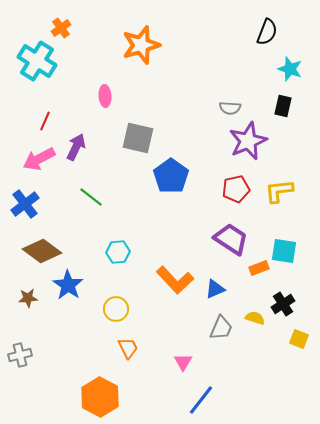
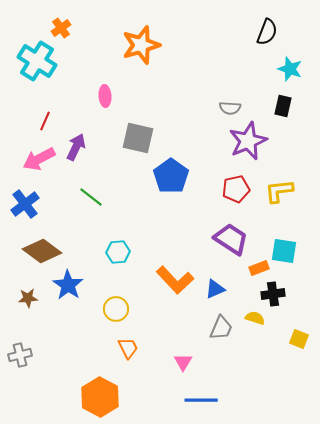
black cross: moved 10 px left, 10 px up; rotated 25 degrees clockwise
blue line: rotated 52 degrees clockwise
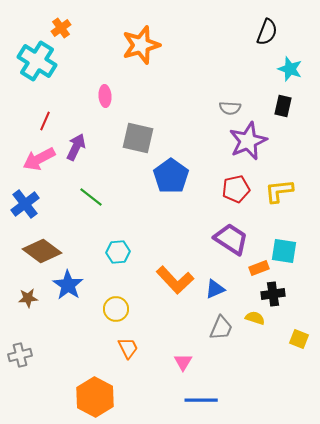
orange hexagon: moved 5 px left
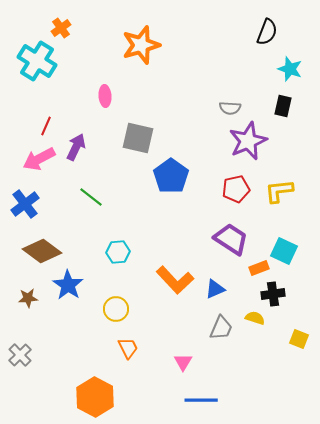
red line: moved 1 px right, 5 px down
cyan square: rotated 16 degrees clockwise
gray cross: rotated 30 degrees counterclockwise
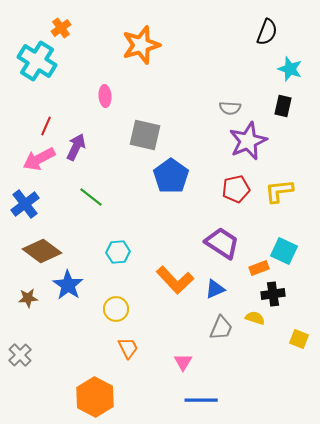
gray square: moved 7 px right, 3 px up
purple trapezoid: moved 9 px left, 4 px down
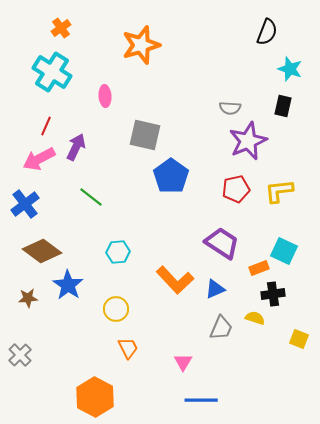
cyan cross: moved 15 px right, 11 px down
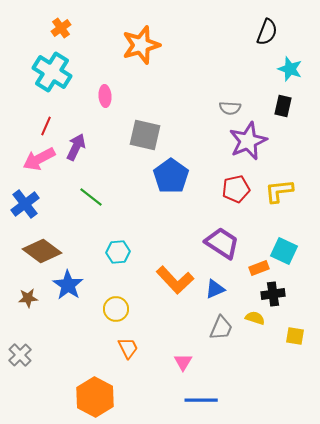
yellow square: moved 4 px left, 3 px up; rotated 12 degrees counterclockwise
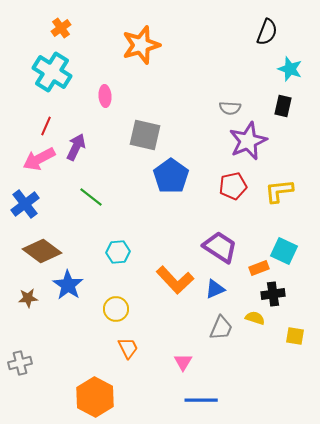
red pentagon: moved 3 px left, 3 px up
purple trapezoid: moved 2 px left, 4 px down
gray cross: moved 8 px down; rotated 30 degrees clockwise
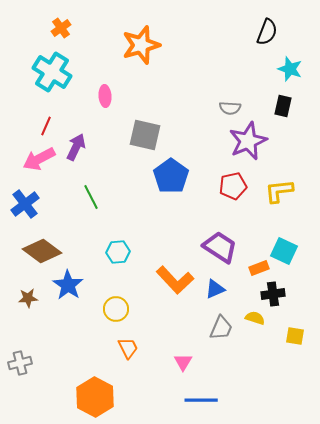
green line: rotated 25 degrees clockwise
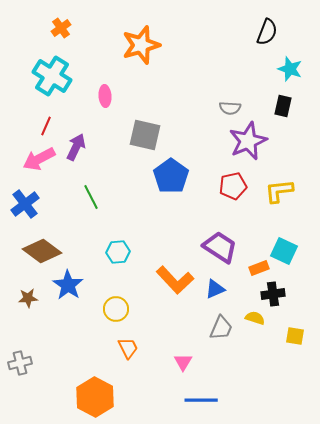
cyan cross: moved 4 px down
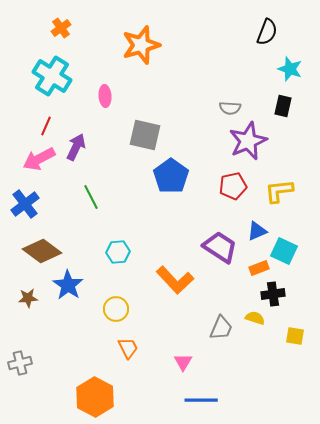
blue triangle: moved 42 px right, 58 px up
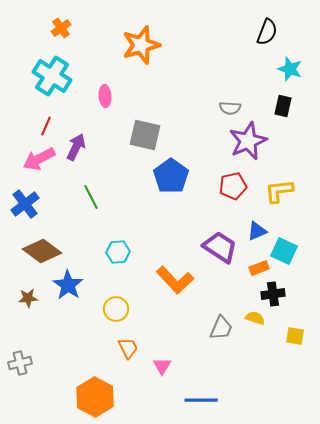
pink triangle: moved 21 px left, 4 px down
